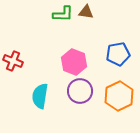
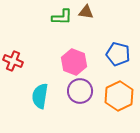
green L-shape: moved 1 px left, 3 px down
blue pentagon: rotated 25 degrees clockwise
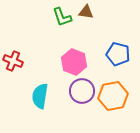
green L-shape: rotated 70 degrees clockwise
purple circle: moved 2 px right
orange hexagon: moved 6 px left; rotated 16 degrees clockwise
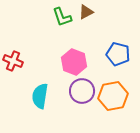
brown triangle: rotated 35 degrees counterclockwise
